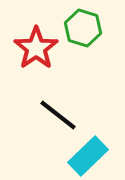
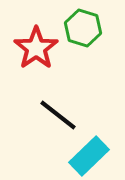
cyan rectangle: moved 1 px right
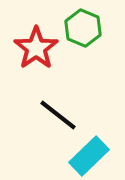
green hexagon: rotated 6 degrees clockwise
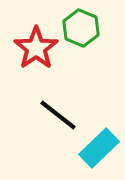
green hexagon: moved 2 px left
cyan rectangle: moved 10 px right, 8 px up
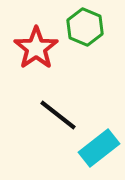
green hexagon: moved 4 px right, 1 px up
cyan rectangle: rotated 6 degrees clockwise
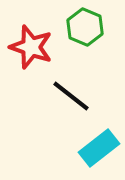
red star: moved 5 px left, 1 px up; rotated 18 degrees counterclockwise
black line: moved 13 px right, 19 px up
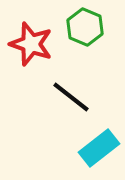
red star: moved 3 px up
black line: moved 1 px down
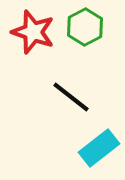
green hexagon: rotated 9 degrees clockwise
red star: moved 2 px right, 12 px up
